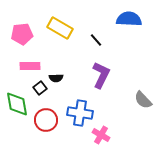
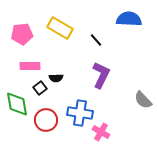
pink cross: moved 3 px up
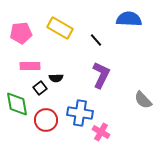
pink pentagon: moved 1 px left, 1 px up
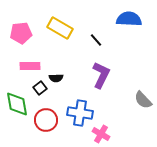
pink cross: moved 2 px down
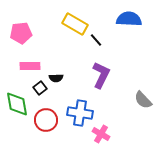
yellow rectangle: moved 15 px right, 4 px up
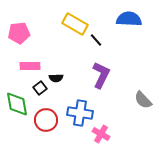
pink pentagon: moved 2 px left
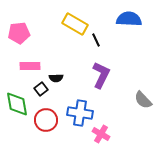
black line: rotated 16 degrees clockwise
black square: moved 1 px right, 1 px down
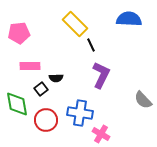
yellow rectangle: rotated 15 degrees clockwise
black line: moved 5 px left, 5 px down
